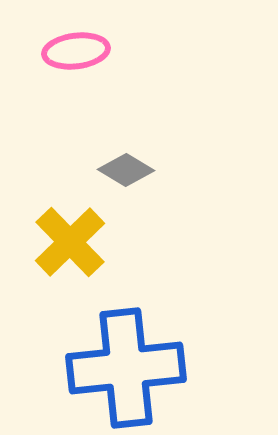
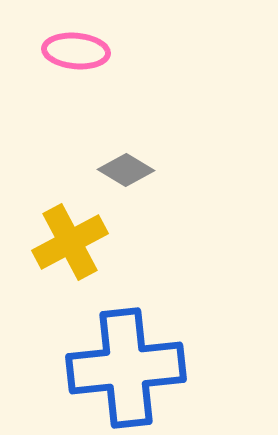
pink ellipse: rotated 12 degrees clockwise
yellow cross: rotated 16 degrees clockwise
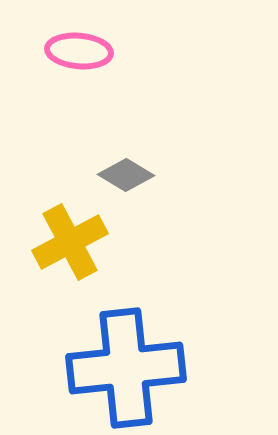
pink ellipse: moved 3 px right
gray diamond: moved 5 px down
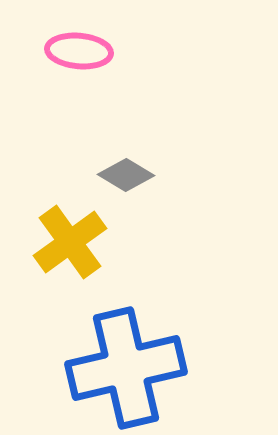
yellow cross: rotated 8 degrees counterclockwise
blue cross: rotated 7 degrees counterclockwise
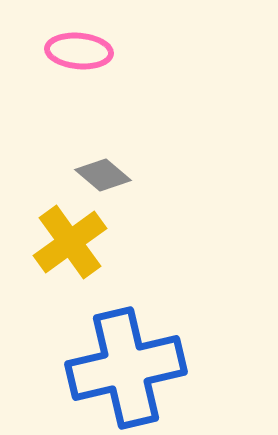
gray diamond: moved 23 px left; rotated 10 degrees clockwise
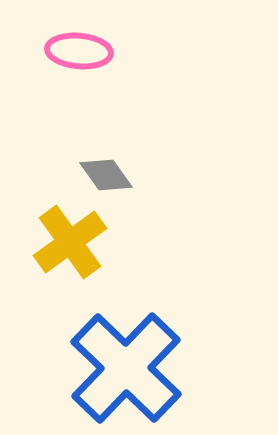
gray diamond: moved 3 px right; rotated 14 degrees clockwise
blue cross: rotated 33 degrees counterclockwise
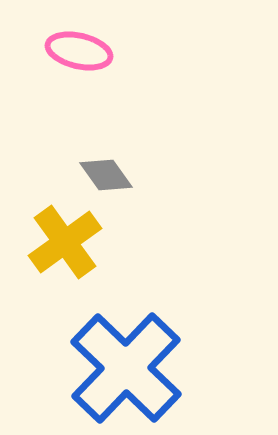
pink ellipse: rotated 8 degrees clockwise
yellow cross: moved 5 px left
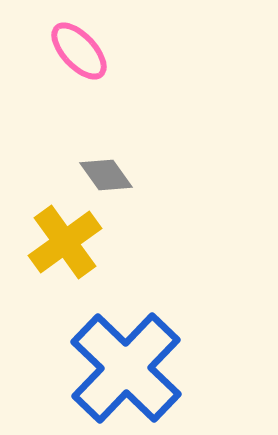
pink ellipse: rotated 34 degrees clockwise
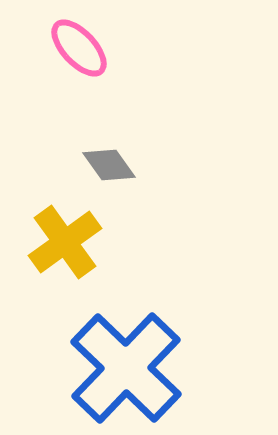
pink ellipse: moved 3 px up
gray diamond: moved 3 px right, 10 px up
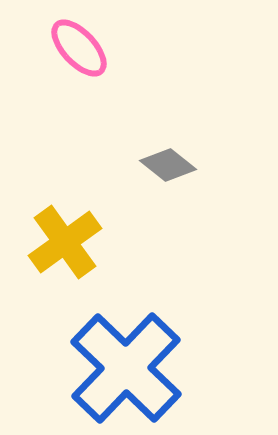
gray diamond: moved 59 px right; rotated 16 degrees counterclockwise
